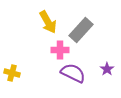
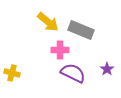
yellow arrow: rotated 20 degrees counterclockwise
gray rectangle: rotated 70 degrees clockwise
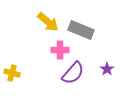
purple semicircle: rotated 105 degrees clockwise
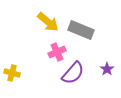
pink cross: moved 3 px left, 2 px down; rotated 24 degrees counterclockwise
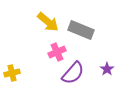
yellow cross: rotated 28 degrees counterclockwise
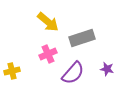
gray rectangle: moved 1 px right, 8 px down; rotated 40 degrees counterclockwise
pink cross: moved 9 px left, 2 px down
purple star: rotated 24 degrees counterclockwise
yellow cross: moved 2 px up
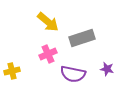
purple semicircle: moved 1 px down; rotated 60 degrees clockwise
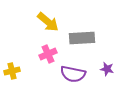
gray rectangle: rotated 15 degrees clockwise
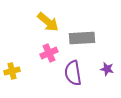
pink cross: moved 1 px right, 1 px up
purple semicircle: moved 1 px up; rotated 70 degrees clockwise
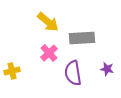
pink cross: rotated 18 degrees counterclockwise
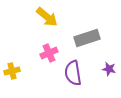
yellow arrow: moved 1 px left, 5 px up
gray rectangle: moved 5 px right; rotated 15 degrees counterclockwise
pink cross: rotated 18 degrees clockwise
purple star: moved 2 px right
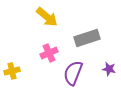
purple semicircle: rotated 30 degrees clockwise
